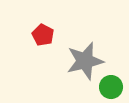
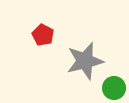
green circle: moved 3 px right, 1 px down
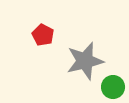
green circle: moved 1 px left, 1 px up
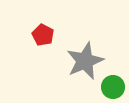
gray star: rotated 9 degrees counterclockwise
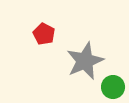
red pentagon: moved 1 px right, 1 px up
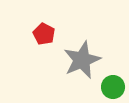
gray star: moved 3 px left, 1 px up
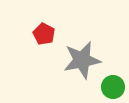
gray star: rotated 12 degrees clockwise
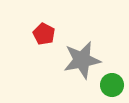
green circle: moved 1 px left, 2 px up
